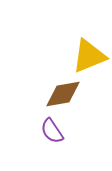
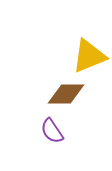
brown diamond: moved 3 px right; rotated 9 degrees clockwise
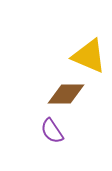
yellow triangle: rotated 45 degrees clockwise
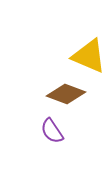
brown diamond: rotated 21 degrees clockwise
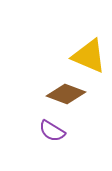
purple semicircle: rotated 24 degrees counterclockwise
